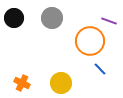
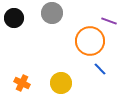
gray circle: moved 5 px up
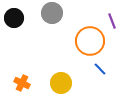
purple line: moved 3 px right; rotated 49 degrees clockwise
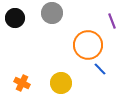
black circle: moved 1 px right
orange circle: moved 2 px left, 4 px down
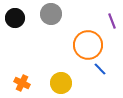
gray circle: moved 1 px left, 1 px down
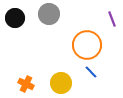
gray circle: moved 2 px left
purple line: moved 2 px up
orange circle: moved 1 px left
blue line: moved 9 px left, 3 px down
orange cross: moved 4 px right, 1 px down
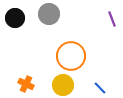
orange circle: moved 16 px left, 11 px down
blue line: moved 9 px right, 16 px down
yellow circle: moved 2 px right, 2 px down
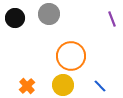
orange cross: moved 1 px right, 2 px down; rotated 21 degrees clockwise
blue line: moved 2 px up
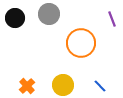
orange circle: moved 10 px right, 13 px up
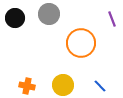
orange cross: rotated 35 degrees counterclockwise
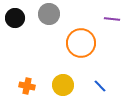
purple line: rotated 63 degrees counterclockwise
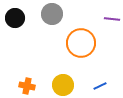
gray circle: moved 3 px right
blue line: rotated 72 degrees counterclockwise
